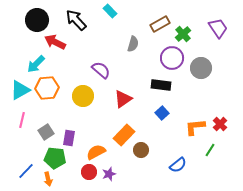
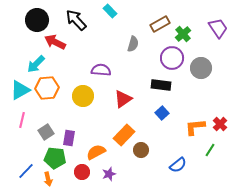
purple semicircle: rotated 36 degrees counterclockwise
red circle: moved 7 px left
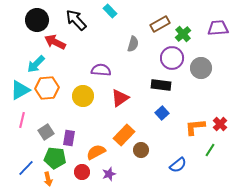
purple trapezoid: rotated 60 degrees counterclockwise
red triangle: moved 3 px left, 1 px up
blue line: moved 3 px up
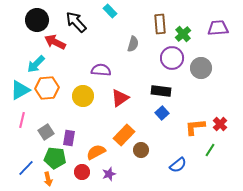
black arrow: moved 2 px down
brown rectangle: rotated 66 degrees counterclockwise
black rectangle: moved 6 px down
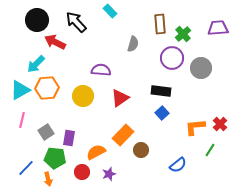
orange rectangle: moved 1 px left
